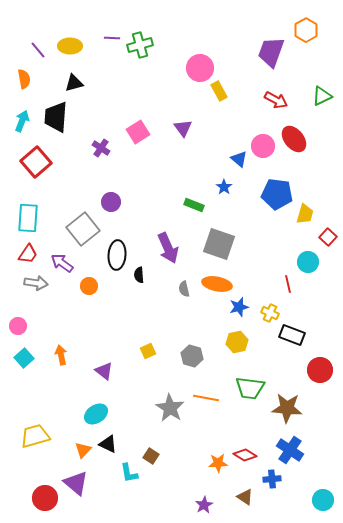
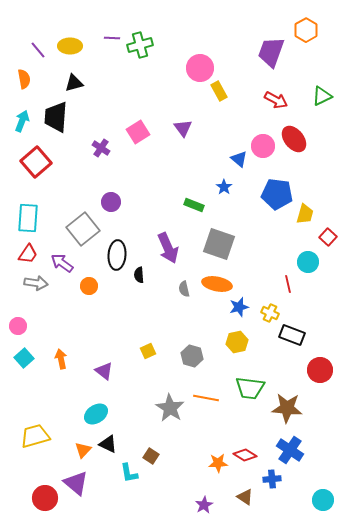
orange arrow at (61, 355): moved 4 px down
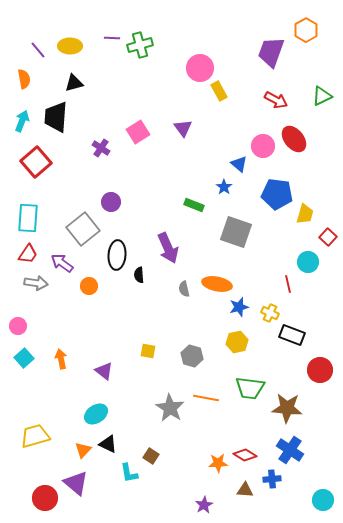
blue triangle at (239, 159): moved 5 px down
gray square at (219, 244): moved 17 px right, 12 px up
yellow square at (148, 351): rotated 35 degrees clockwise
brown triangle at (245, 497): moved 7 px up; rotated 30 degrees counterclockwise
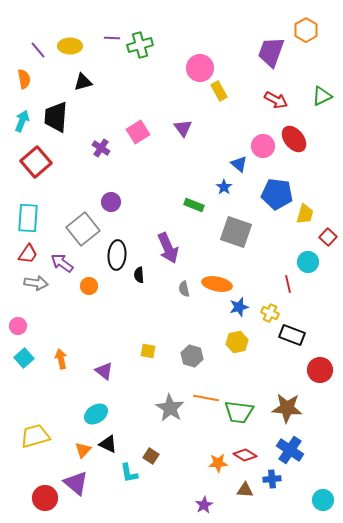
black triangle at (74, 83): moved 9 px right, 1 px up
green trapezoid at (250, 388): moved 11 px left, 24 px down
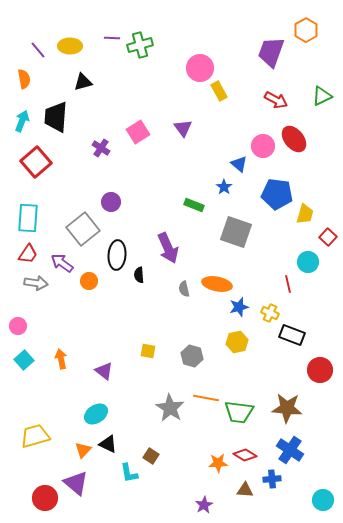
orange circle at (89, 286): moved 5 px up
cyan square at (24, 358): moved 2 px down
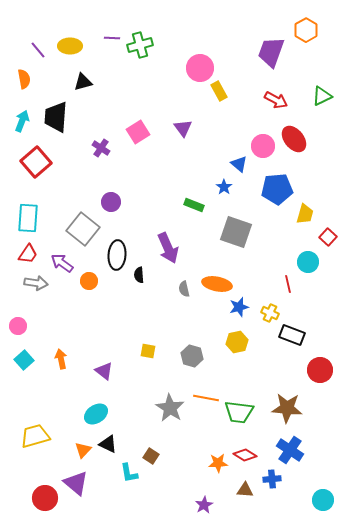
blue pentagon at (277, 194): moved 5 px up; rotated 12 degrees counterclockwise
gray square at (83, 229): rotated 12 degrees counterclockwise
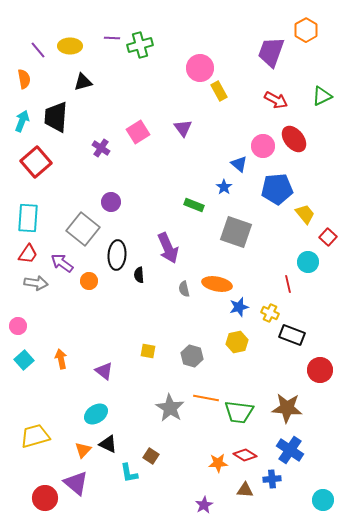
yellow trapezoid at (305, 214): rotated 55 degrees counterclockwise
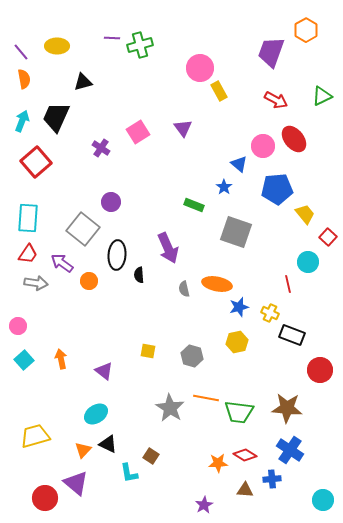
yellow ellipse at (70, 46): moved 13 px left
purple line at (38, 50): moved 17 px left, 2 px down
black trapezoid at (56, 117): rotated 20 degrees clockwise
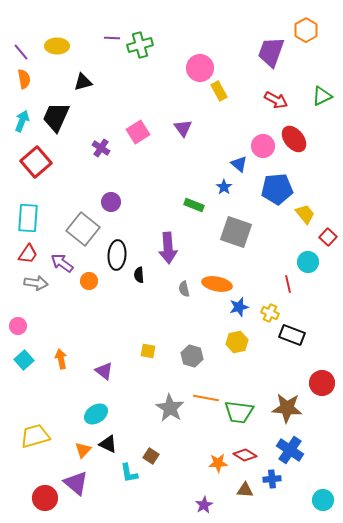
purple arrow at (168, 248): rotated 20 degrees clockwise
red circle at (320, 370): moved 2 px right, 13 px down
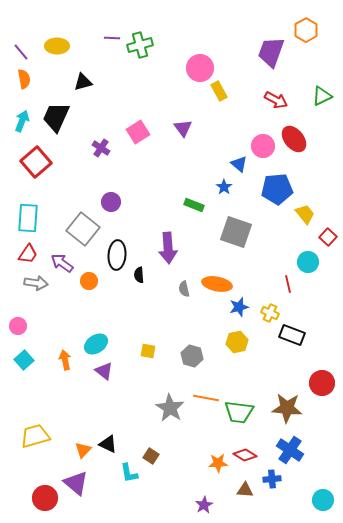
orange arrow at (61, 359): moved 4 px right, 1 px down
cyan ellipse at (96, 414): moved 70 px up
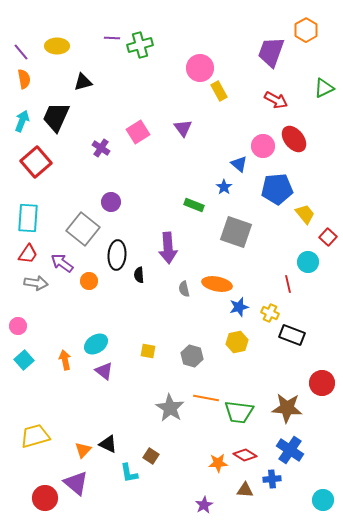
green triangle at (322, 96): moved 2 px right, 8 px up
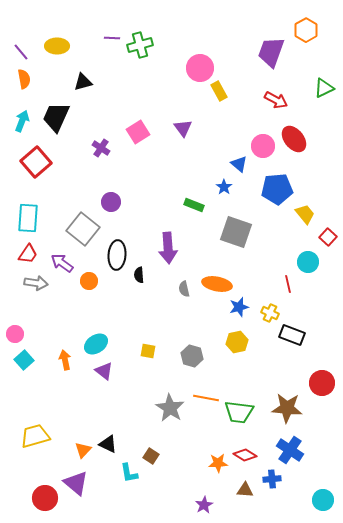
pink circle at (18, 326): moved 3 px left, 8 px down
